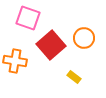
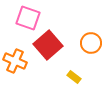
orange circle: moved 7 px right, 5 px down
red square: moved 3 px left
orange cross: rotated 15 degrees clockwise
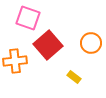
orange cross: rotated 30 degrees counterclockwise
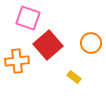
orange cross: moved 2 px right
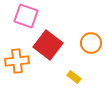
pink square: moved 2 px left, 2 px up
red square: rotated 12 degrees counterclockwise
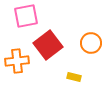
pink square: rotated 30 degrees counterclockwise
red square: rotated 16 degrees clockwise
yellow rectangle: rotated 24 degrees counterclockwise
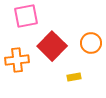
red square: moved 4 px right, 1 px down; rotated 8 degrees counterclockwise
orange cross: moved 1 px up
yellow rectangle: rotated 24 degrees counterclockwise
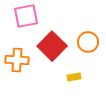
orange circle: moved 3 px left, 1 px up
orange cross: rotated 10 degrees clockwise
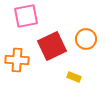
orange circle: moved 2 px left, 3 px up
red square: rotated 20 degrees clockwise
yellow rectangle: rotated 32 degrees clockwise
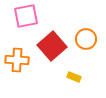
red square: rotated 16 degrees counterclockwise
